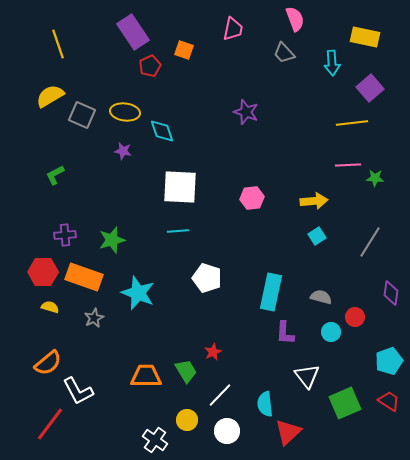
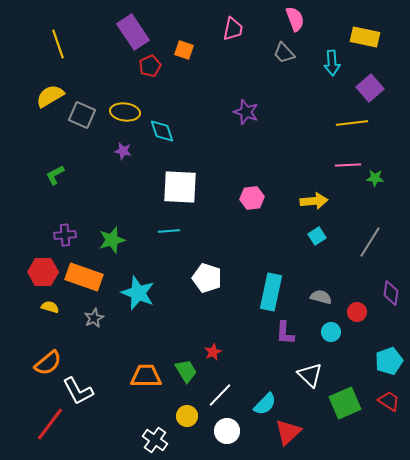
cyan line at (178, 231): moved 9 px left
red circle at (355, 317): moved 2 px right, 5 px up
white triangle at (307, 376): moved 3 px right, 1 px up; rotated 8 degrees counterclockwise
cyan semicircle at (265, 404): rotated 130 degrees counterclockwise
yellow circle at (187, 420): moved 4 px up
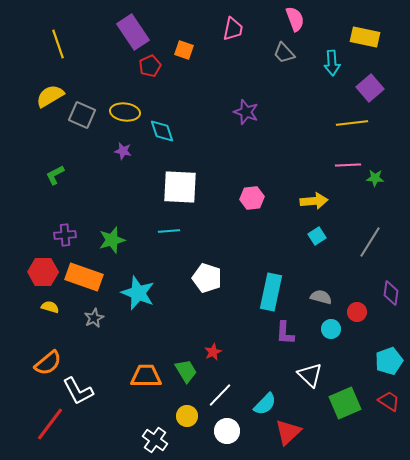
cyan circle at (331, 332): moved 3 px up
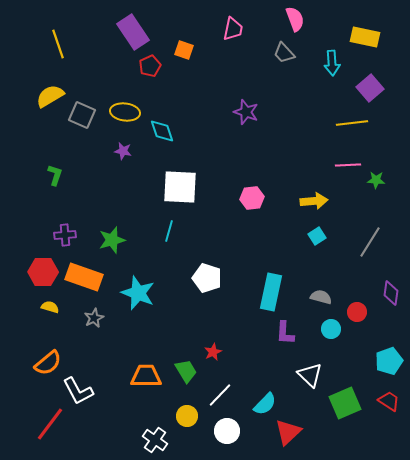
green L-shape at (55, 175): rotated 135 degrees clockwise
green star at (375, 178): moved 1 px right, 2 px down
cyan line at (169, 231): rotated 70 degrees counterclockwise
